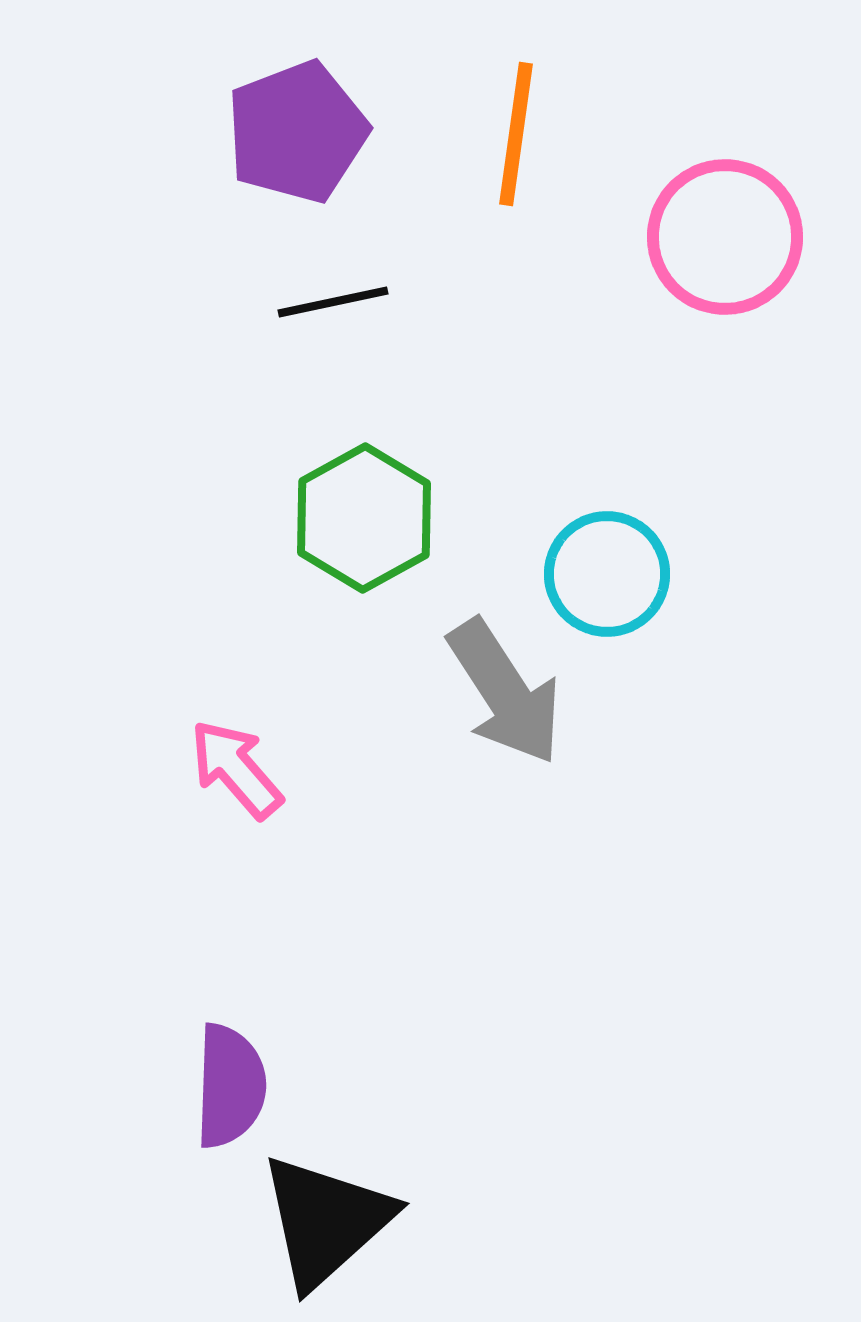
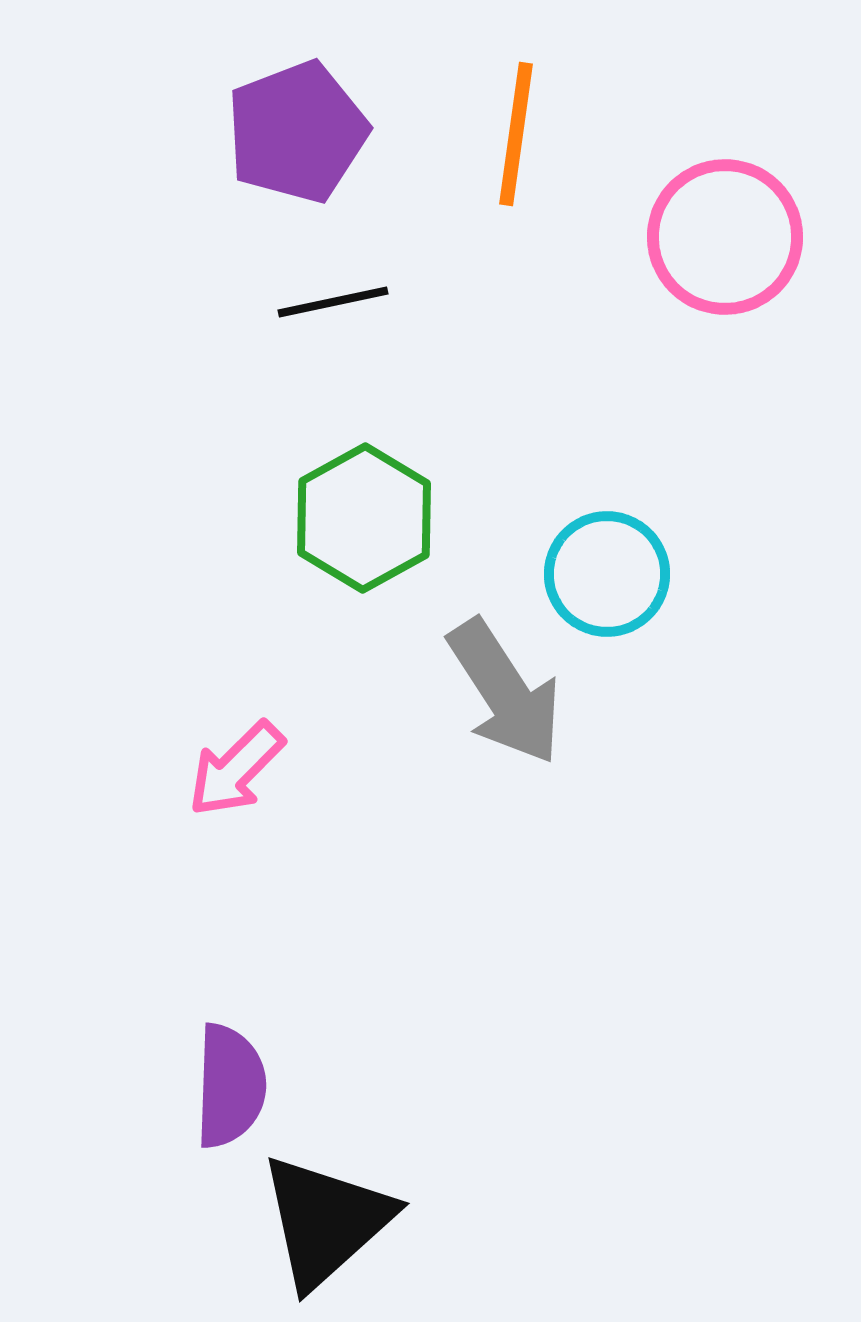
pink arrow: rotated 94 degrees counterclockwise
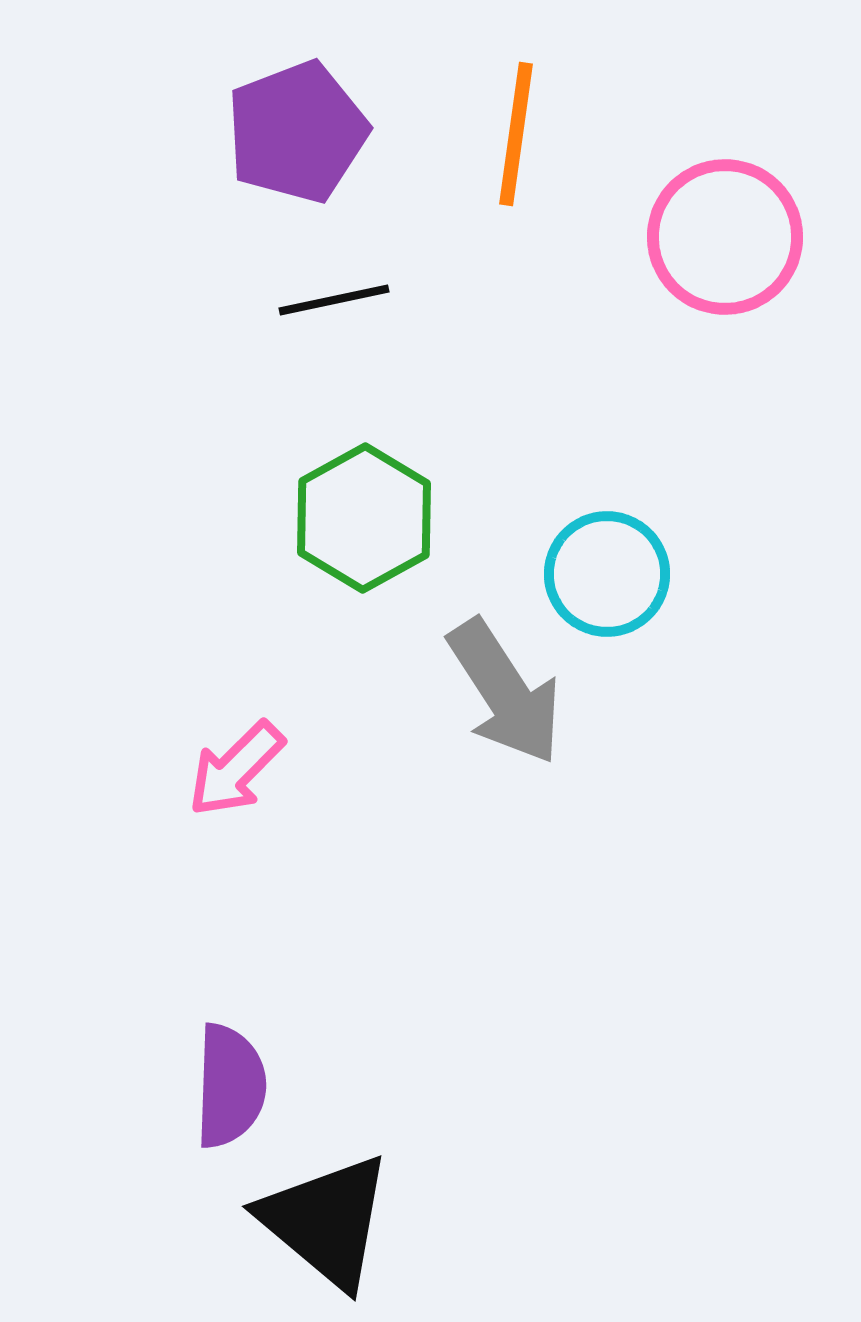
black line: moved 1 px right, 2 px up
black triangle: rotated 38 degrees counterclockwise
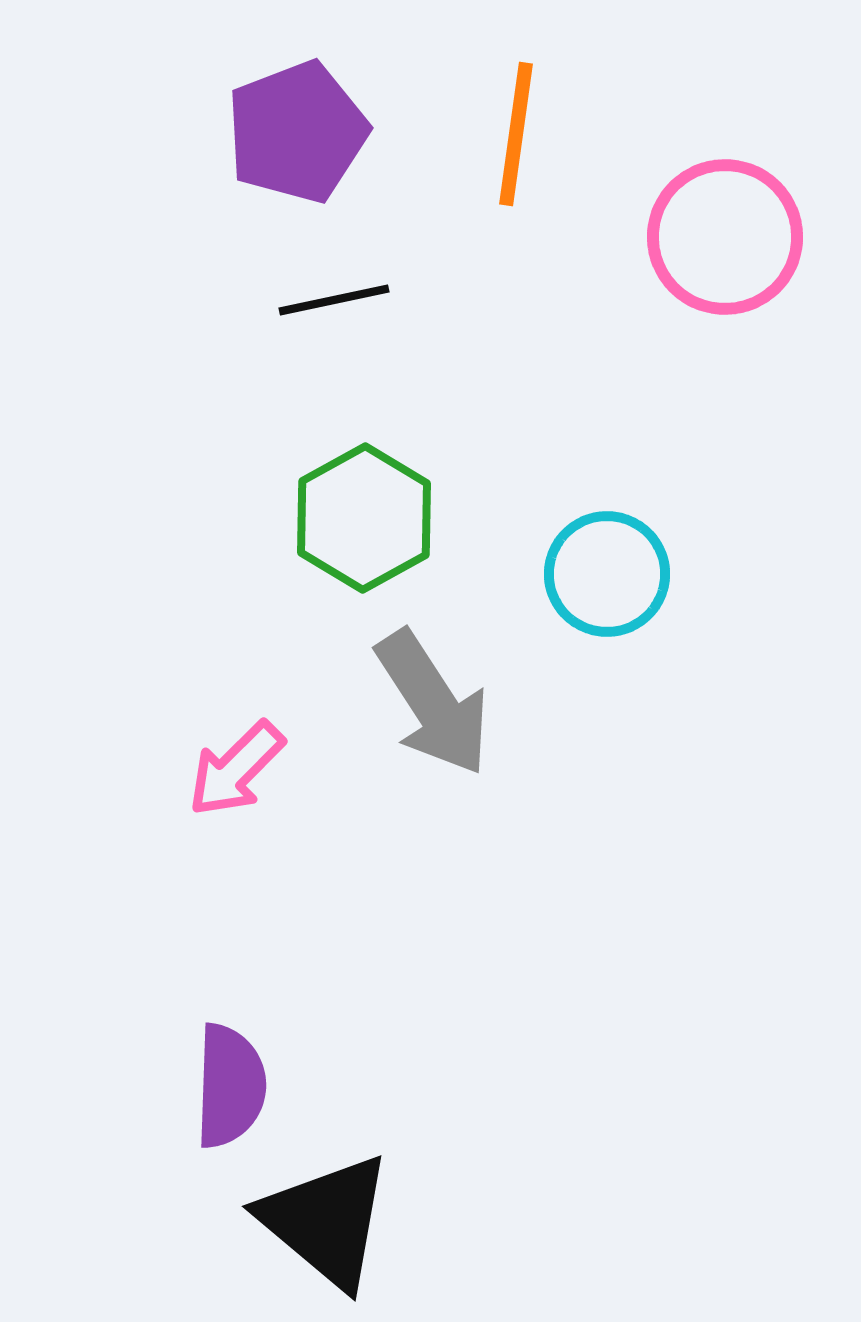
gray arrow: moved 72 px left, 11 px down
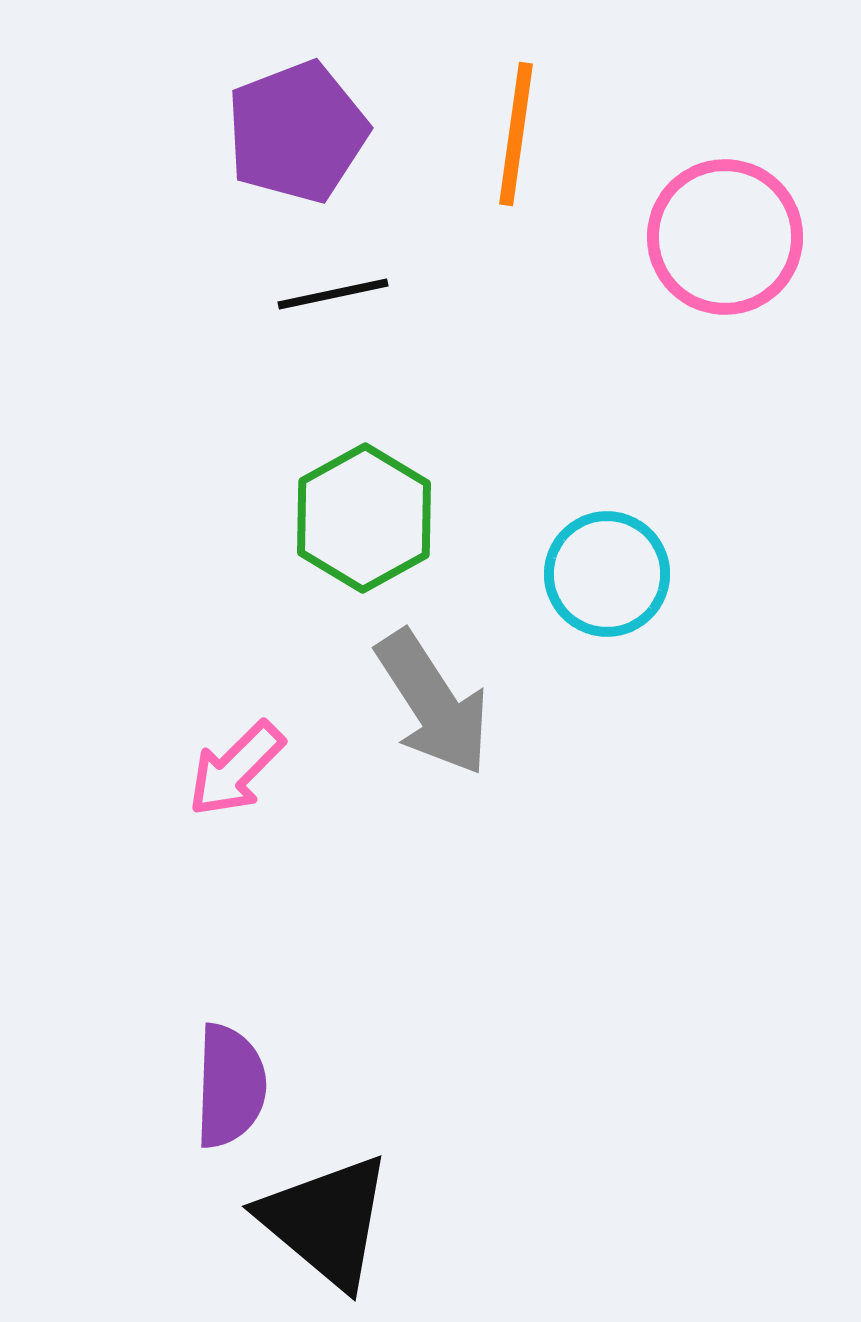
black line: moved 1 px left, 6 px up
